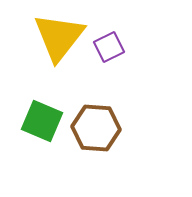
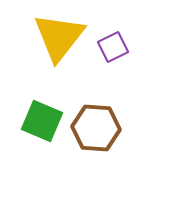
purple square: moved 4 px right
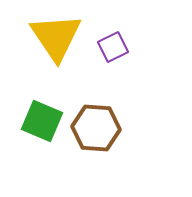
yellow triangle: moved 3 px left; rotated 12 degrees counterclockwise
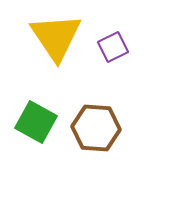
green square: moved 6 px left, 1 px down; rotated 6 degrees clockwise
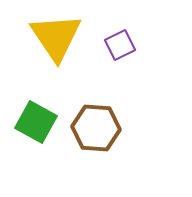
purple square: moved 7 px right, 2 px up
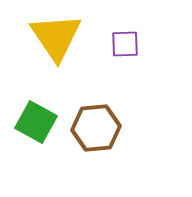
purple square: moved 5 px right, 1 px up; rotated 24 degrees clockwise
brown hexagon: rotated 9 degrees counterclockwise
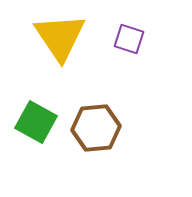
yellow triangle: moved 4 px right
purple square: moved 4 px right, 5 px up; rotated 20 degrees clockwise
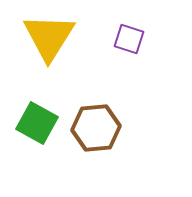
yellow triangle: moved 11 px left; rotated 6 degrees clockwise
green square: moved 1 px right, 1 px down
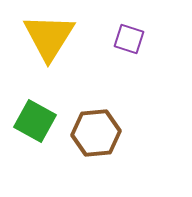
green square: moved 2 px left, 2 px up
brown hexagon: moved 5 px down
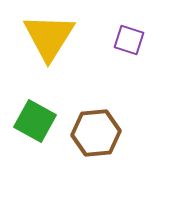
purple square: moved 1 px down
